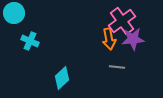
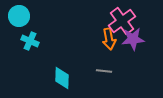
cyan circle: moved 5 px right, 3 px down
gray line: moved 13 px left, 4 px down
cyan diamond: rotated 45 degrees counterclockwise
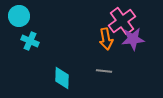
orange arrow: moved 3 px left
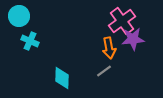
orange arrow: moved 3 px right, 9 px down
gray line: rotated 42 degrees counterclockwise
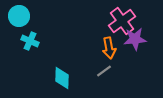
purple star: moved 2 px right
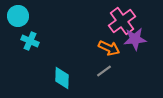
cyan circle: moved 1 px left
orange arrow: rotated 55 degrees counterclockwise
